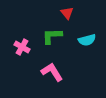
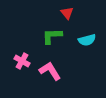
pink cross: moved 14 px down
pink L-shape: moved 2 px left, 1 px up
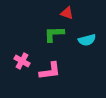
red triangle: rotated 32 degrees counterclockwise
green L-shape: moved 2 px right, 2 px up
pink L-shape: rotated 115 degrees clockwise
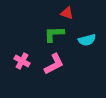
pink L-shape: moved 4 px right, 7 px up; rotated 20 degrees counterclockwise
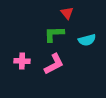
red triangle: rotated 32 degrees clockwise
pink cross: rotated 28 degrees counterclockwise
